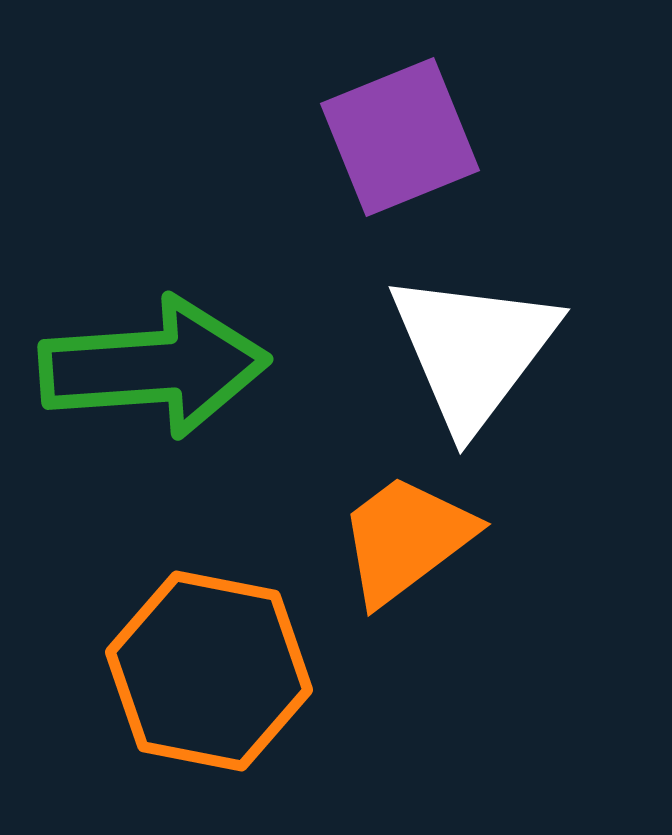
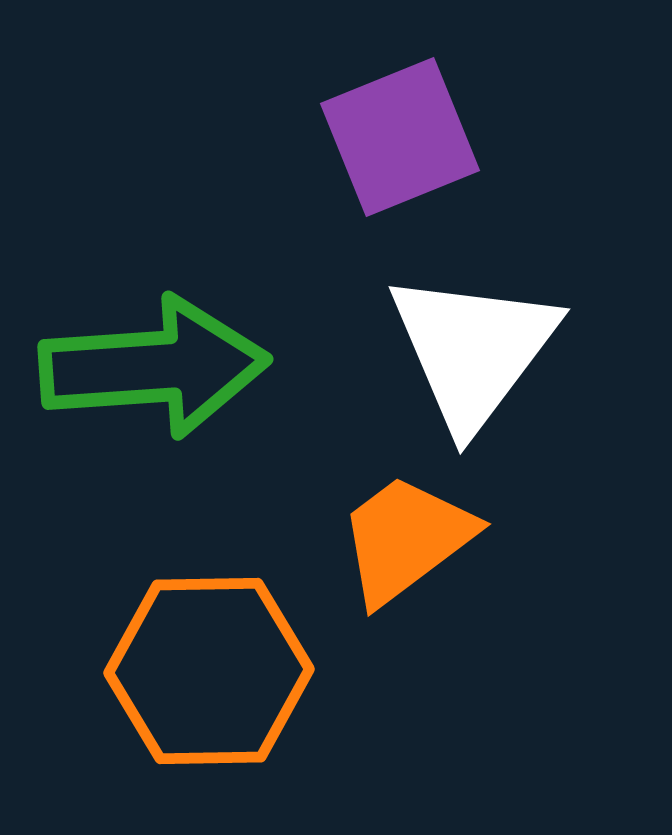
orange hexagon: rotated 12 degrees counterclockwise
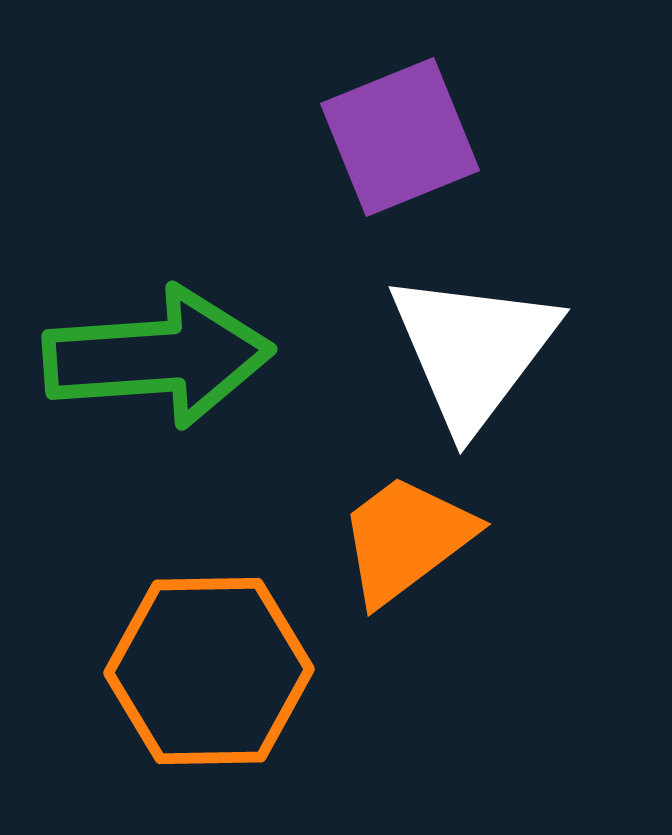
green arrow: moved 4 px right, 10 px up
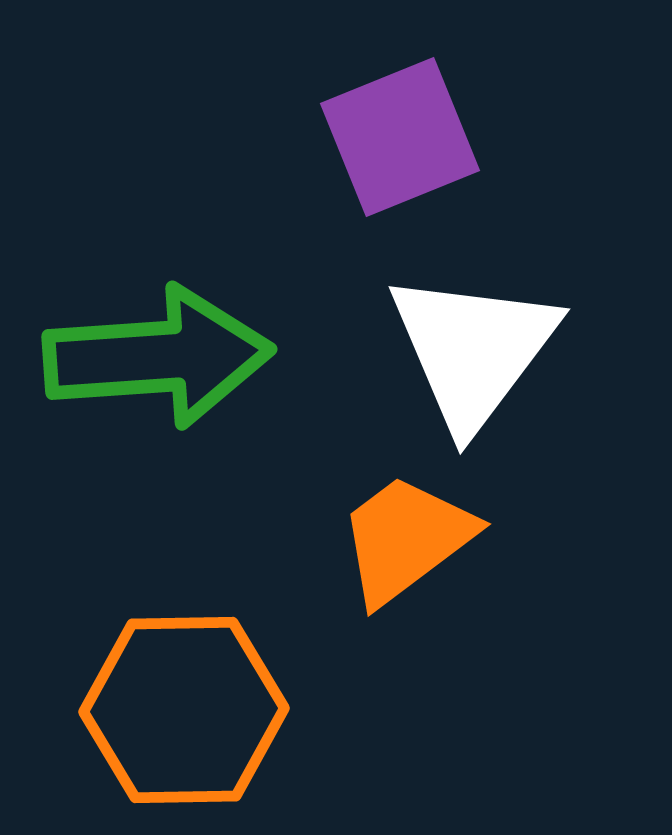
orange hexagon: moved 25 px left, 39 px down
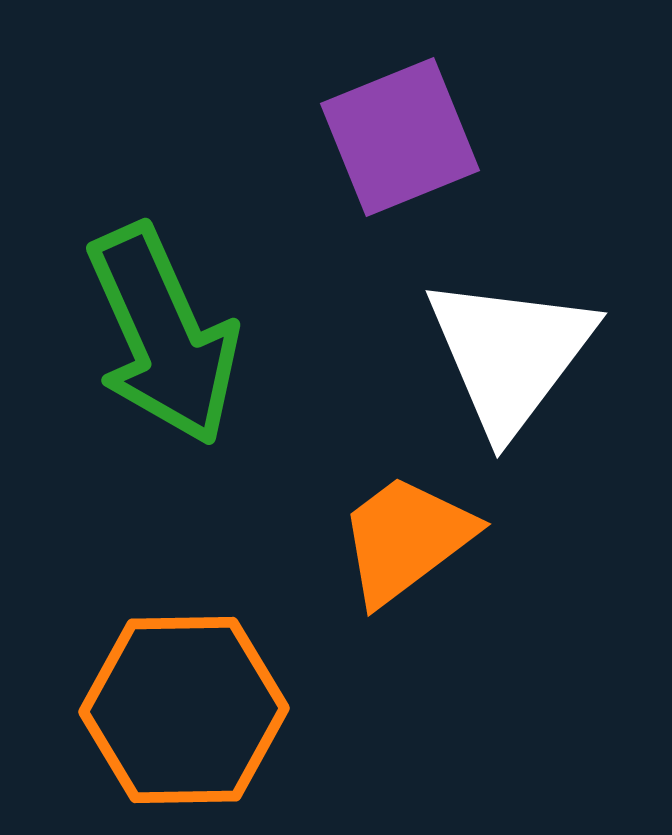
white triangle: moved 37 px right, 4 px down
green arrow: moved 5 px right, 22 px up; rotated 70 degrees clockwise
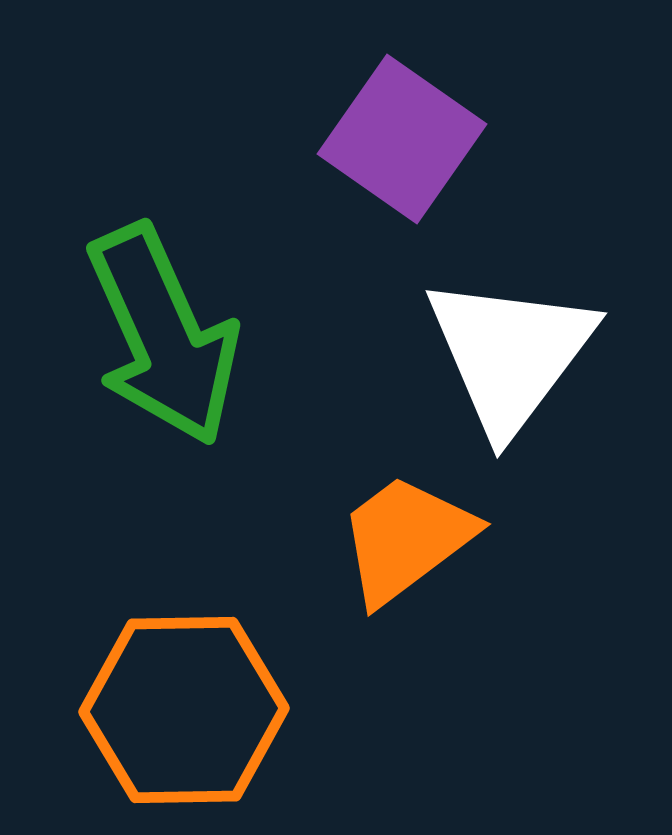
purple square: moved 2 px right, 2 px down; rotated 33 degrees counterclockwise
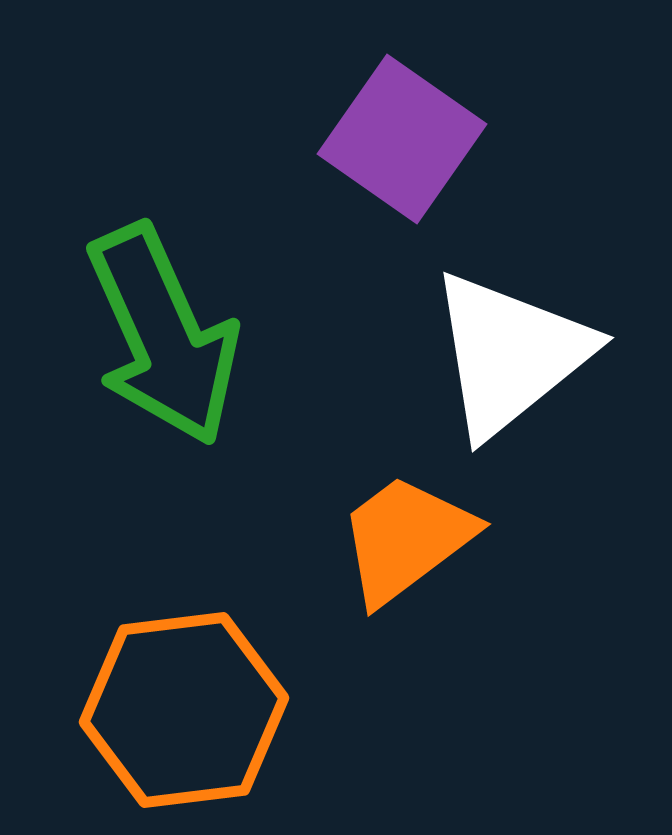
white triangle: rotated 14 degrees clockwise
orange hexagon: rotated 6 degrees counterclockwise
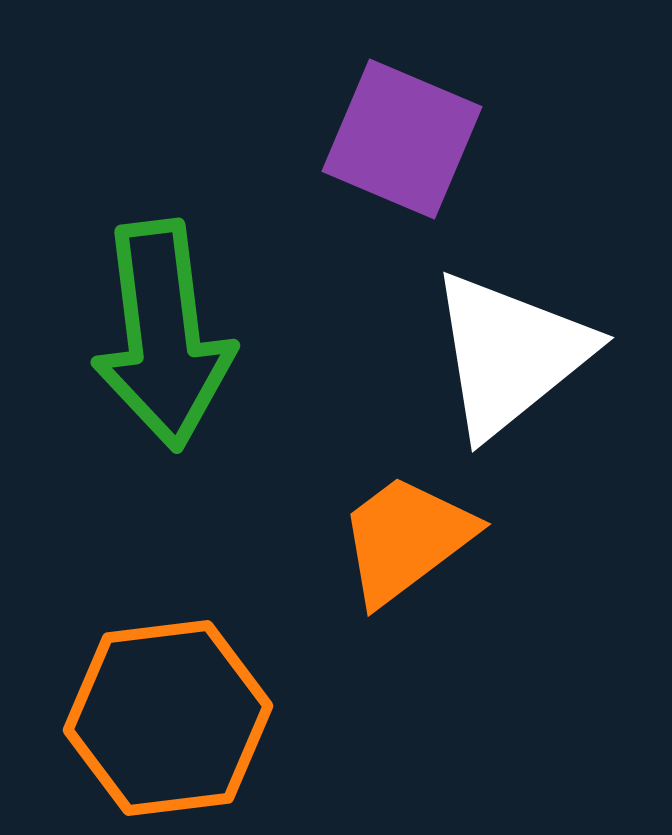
purple square: rotated 12 degrees counterclockwise
green arrow: rotated 17 degrees clockwise
orange hexagon: moved 16 px left, 8 px down
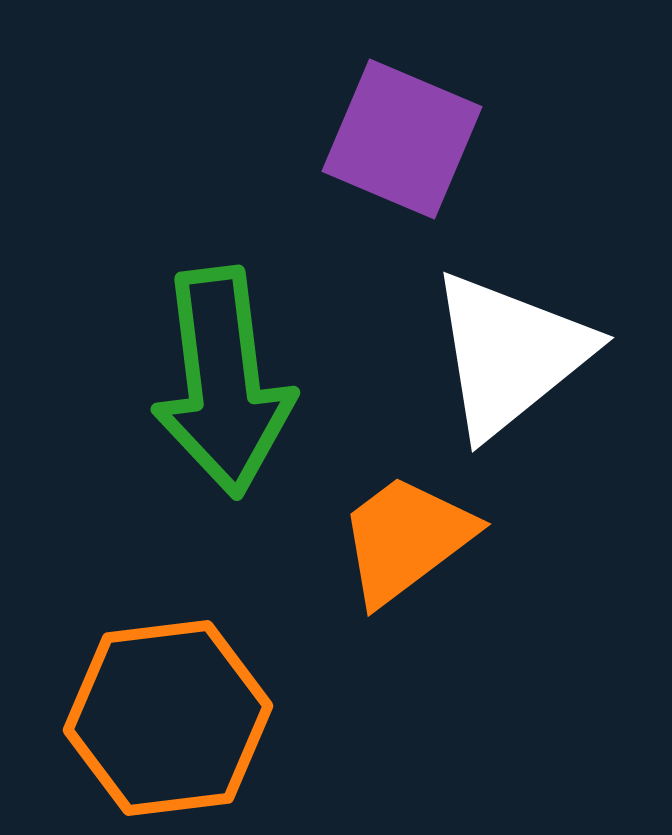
green arrow: moved 60 px right, 47 px down
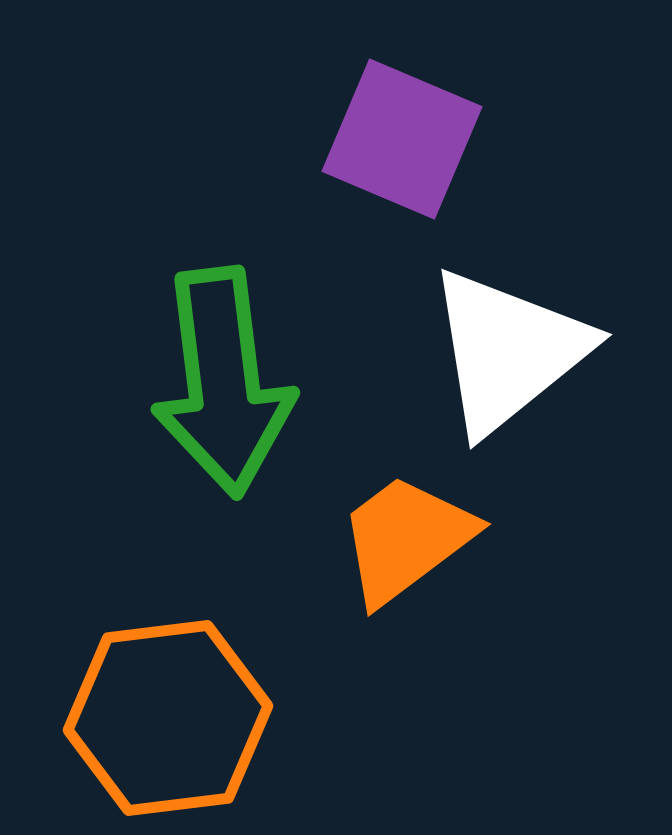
white triangle: moved 2 px left, 3 px up
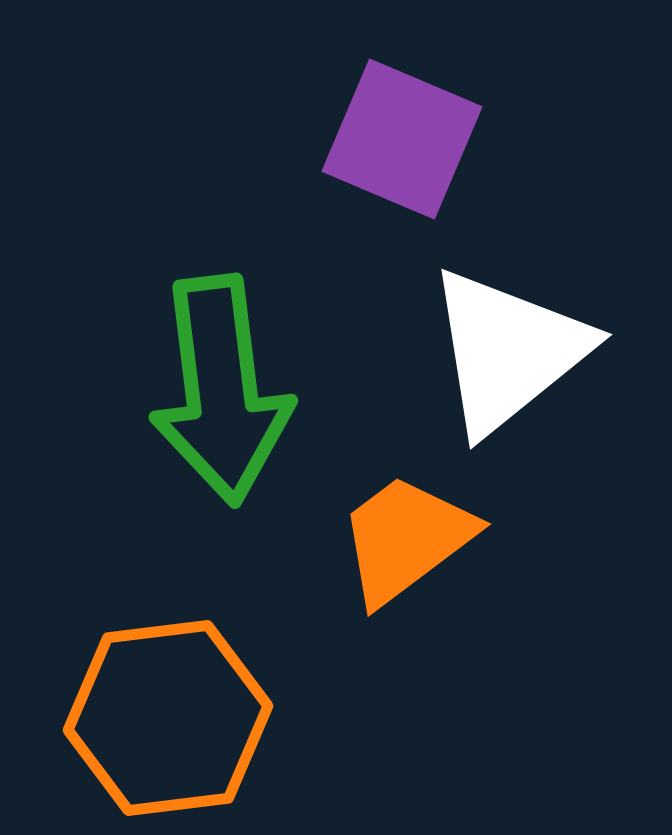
green arrow: moved 2 px left, 8 px down
